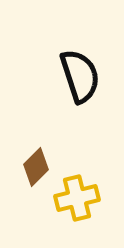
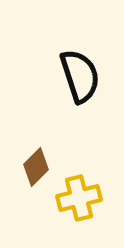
yellow cross: moved 2 px right
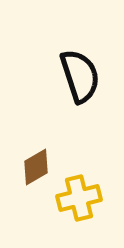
brown diamond: rotated 15 degrees clockwise
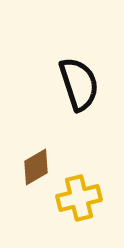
black semicircle: moved 1 px left, 8 px down
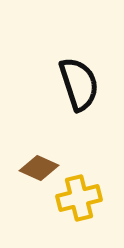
brown diamond: moved 3 px right, 1 px down; rotated 54 degrees clockwise
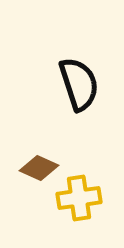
yellow cross: rotated 6 degrees clockwise
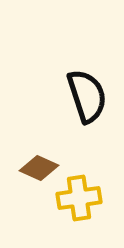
black semicircle: moved 8 px right, 12 px down
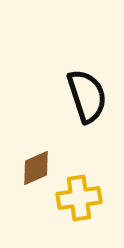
brown diamond: moved 3 px left; rotated 48 degrees counterclockwise
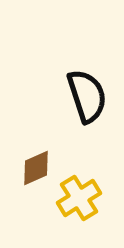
yellow cross: rotated 24 degrees counterclockwise
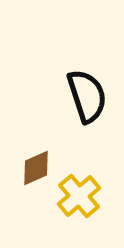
yellow cross: moved 2 px up; rotated 9 degrees counterclockwise
